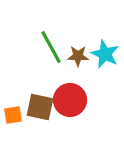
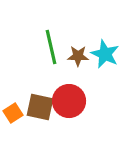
green line: rotated 16 degrees clockwise
red circle: moved 1 px left, 1 px down
orange square: moved 2 px up; rotated 24 degrees counterclockwise
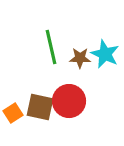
brown star: moved 2 px right, 2 px down
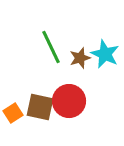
green line: rotated 12 degrees counterclockwise
brown star: rotated 20 degrees counterclockwise
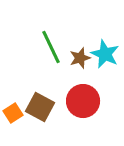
red circle: moved 14 px right
brown square: rotated 16 degrees clockwise
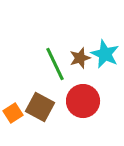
green line: moved 4 px right, 17 px down
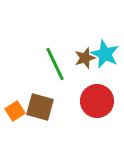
brown star: moved 5 px right
red circle: moved 14 px right
brown square: rotated 12 degrees counterclockwise
orange square: moved 2 px right, 2 px up
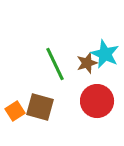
brown star: moved 2 px right, 5 px down
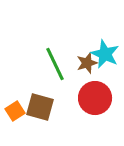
red circle: moved 2 px left, 3 px up
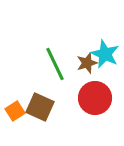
brown square: rotated 8 degrees clockwise
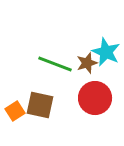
cyan star: moved 1 px right, 2 px up
green line: rotated 44 degrees counterclockwise
brown square: moved 2 px up; rotated 12 degrees counterclockwise
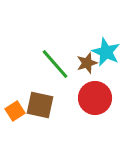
green line: rotated 28 degrees clockwise
